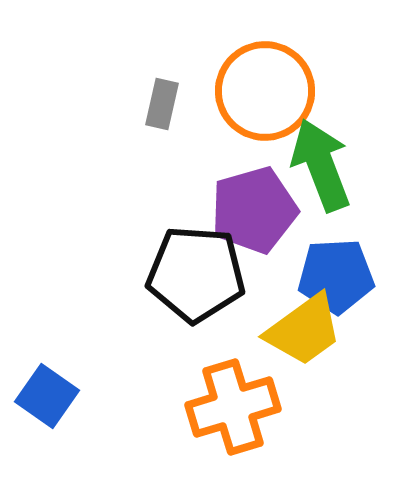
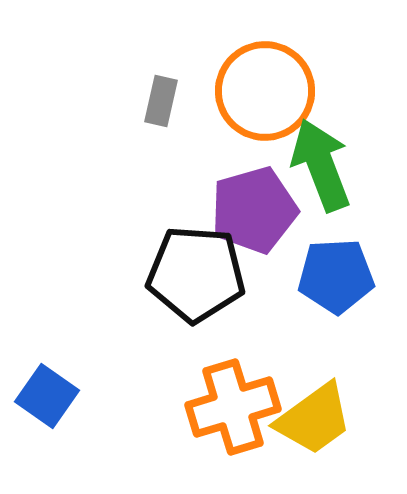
gray rectangle: moved 1 px left, 3 px up
yellow trapezoid: moved 10 px right, 89 px down
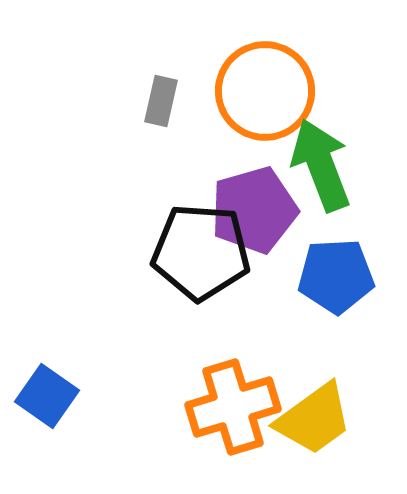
black pentagon: moved 5 px right, 22 px up
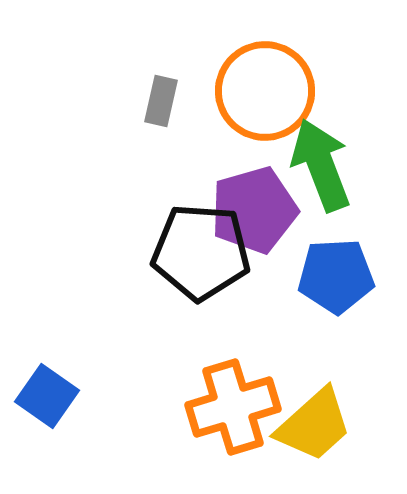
yellow trapezoid: moved 6 px down; rotated 6 degrees counterclockwise
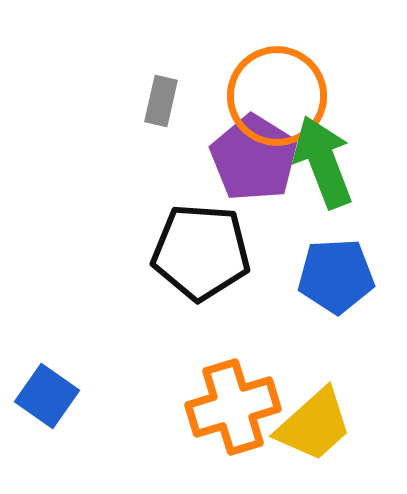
orange circle: moved 12 px right, 5 px down
green arrow: moved 2 px right, 3 px up
purple pentagon: moved 52 px up; rotated 24 degrees counterclockwise
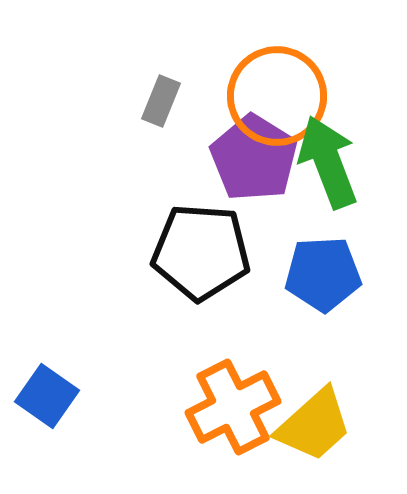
gray rectangle: rotated 9 degrees clockwise
green arrow: moved 5 px right
blue pentagon: moved 13 px left, 2 px up
orange cross: rotated 10 degrees counterclockwise
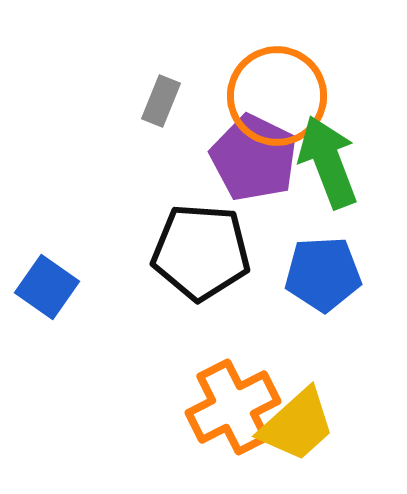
purple pentagon: rotated 6 degrees counterclockwise
blue square: moved 109 px up
yellow trapezoid: moved 17 px left
